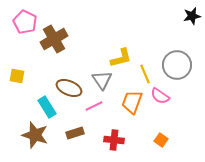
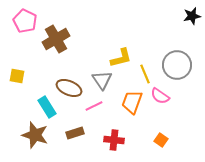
pink pentagon: moved 1 px up
brown cross: moved 2 px right
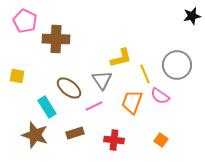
brown cross: rotated 32 degrees clockwise
brown ellipse: rotated 15 degrees clockwise
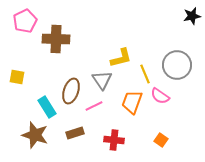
pink pentagon: rotated 20 degrees clockwise
yellow square: moved 1 px down
brown ellipse: moved 2 px right, 3 px down; rotated 70 degrees clockwise
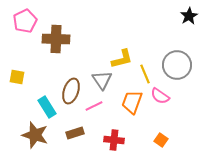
black star: moved 3 px left; rotated 18 degrees counterclockwise
yellow L-shape: moved 1 px right, 1 px down
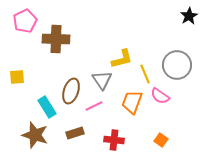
yellow square: rotated 14 degrees counterclockwise
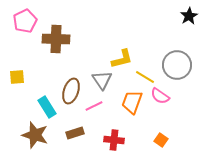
yellow line: moved 3 px down; rotated 36 degrees counterclockwise
